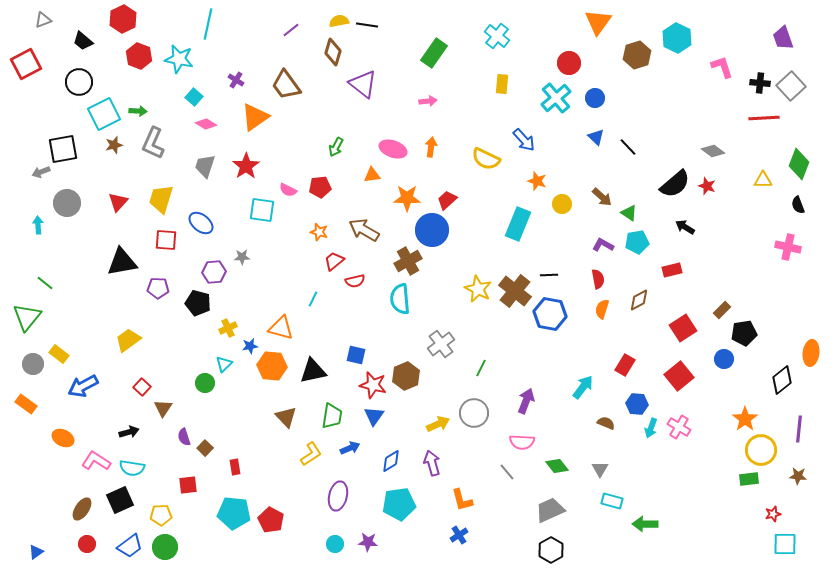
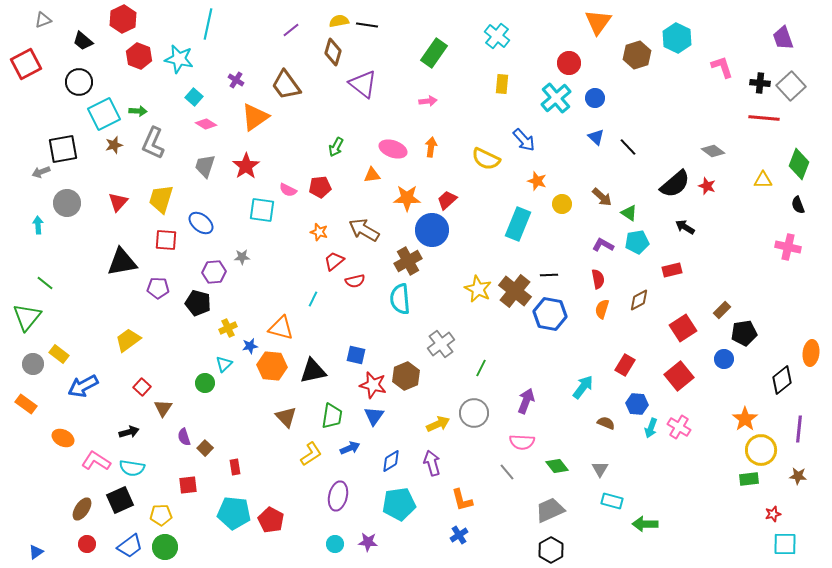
red line at (764, 118): rotated 8 degrees clockwise
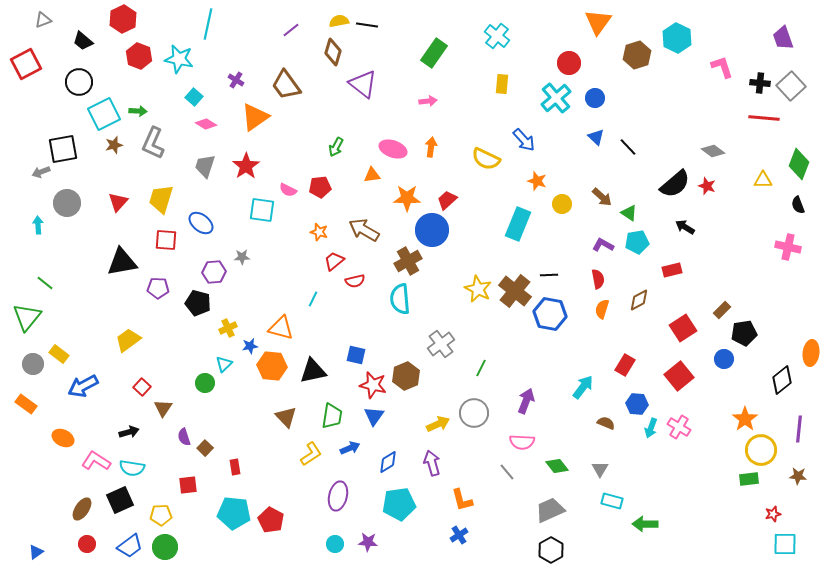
blue diamond at (391, 461): moved 3 px left, 1 px down
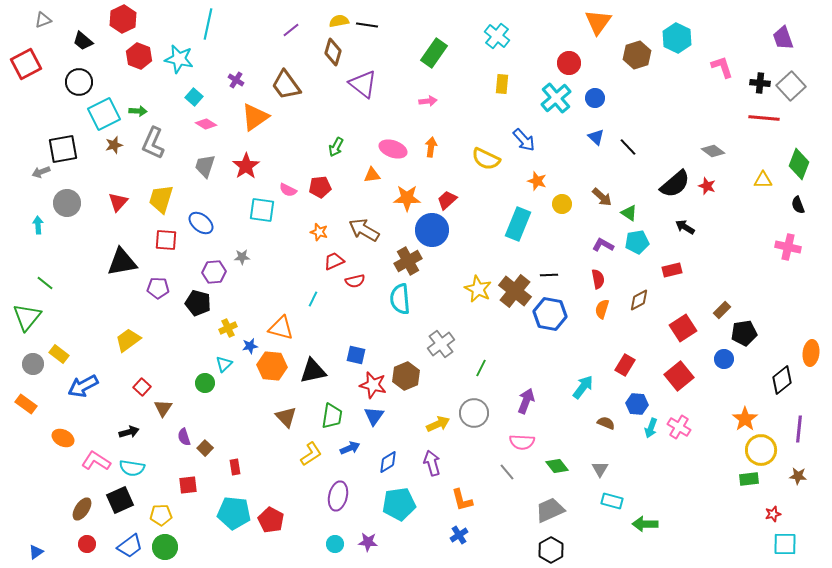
red trapezoid at (334, 261): rotated 15 degrees clockwise
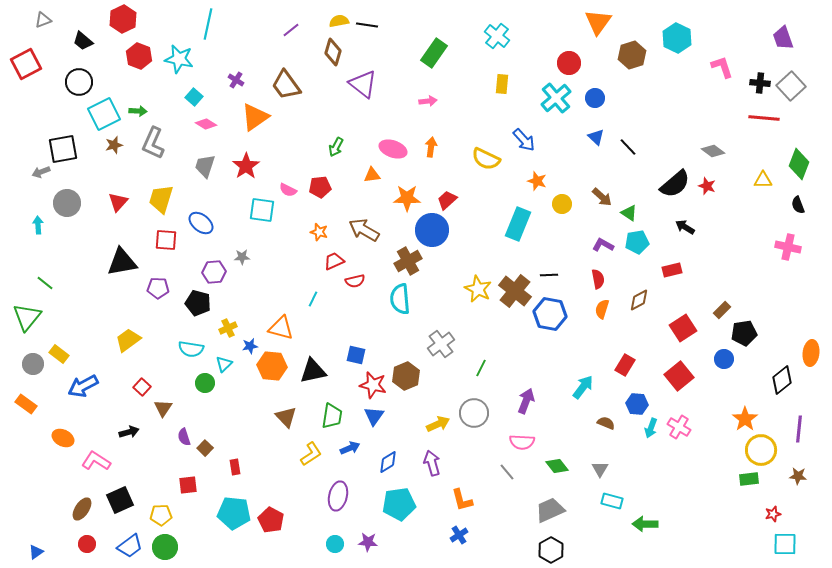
brown hexagon at (637, 55): moved 5 px left
cyan semicircle at (132, 468): moved 59 px right, 119 px up
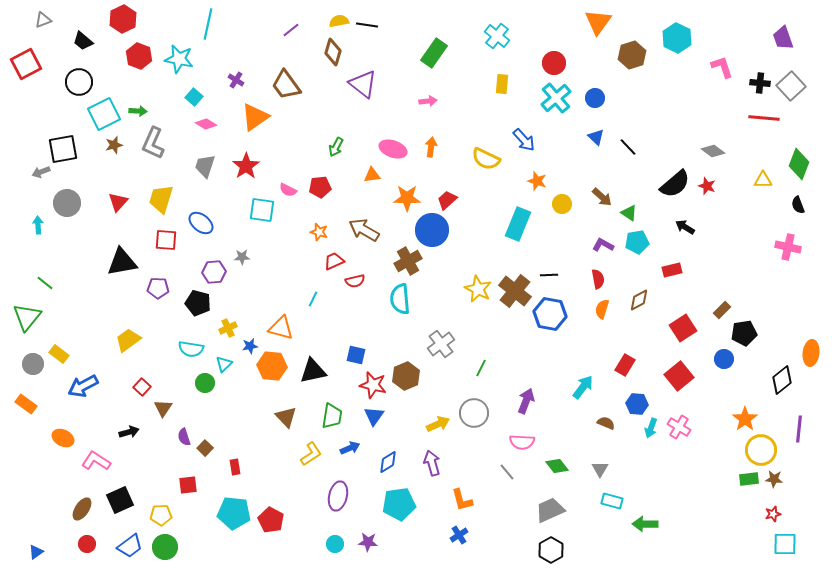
red circle at (569, 63): moved 15 px left
brown star at (798, 476): moved 24 px left, 3 px down
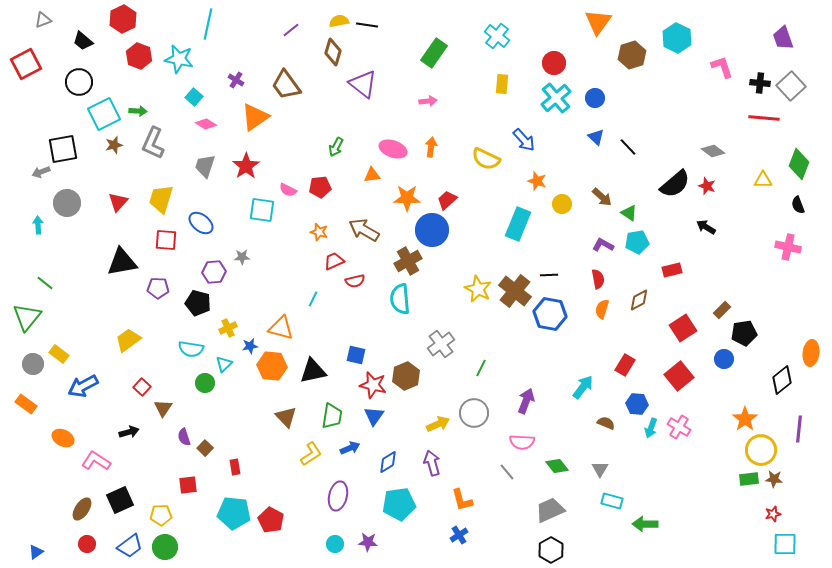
black arrow at (685, 227): moved 21 px right
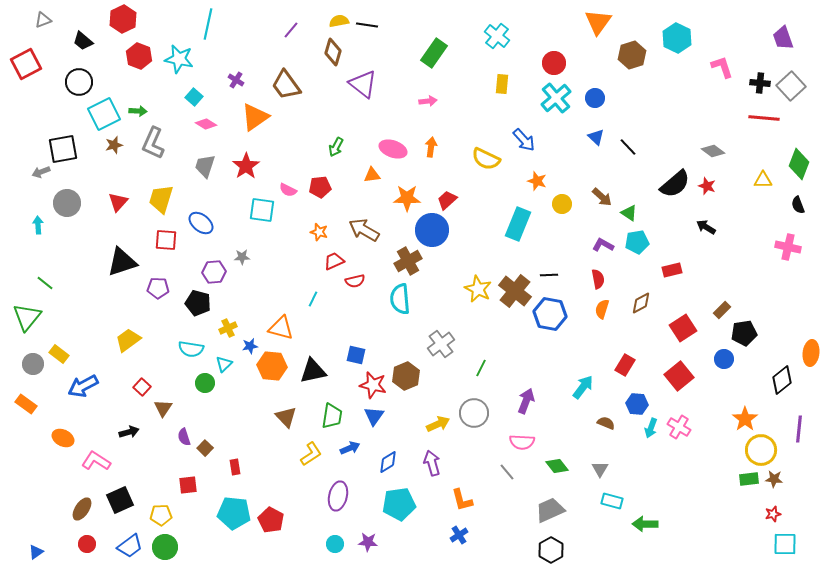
purple line at (291, 30): rotated 12 degrees counterclockwise
black triangle at (122, 262): rotated 8 degrees counterclockwise
brown diamond at (639, 300): moved 2 px right, 3 px down
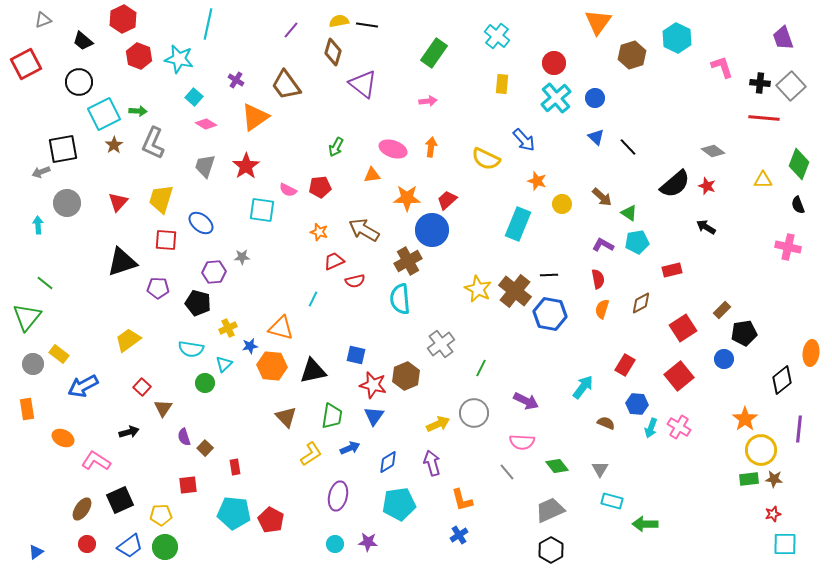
brown star at (114, 145): rotated 18 degrees counterclockwise
purple arrow at (526, 401): rotated 95 degrees clockwise
orange rectangle at (26, 404): moved 1 px right, 5 px down; rotated 45 degrees clockwise
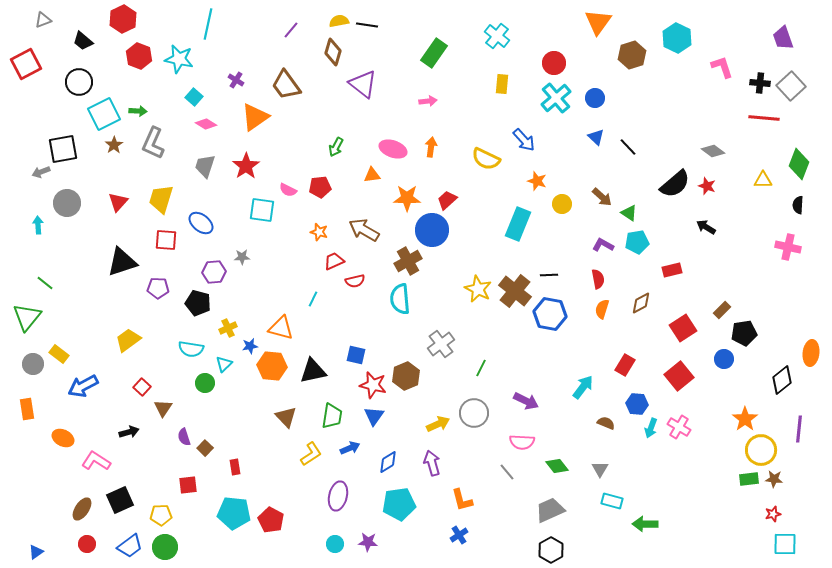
black semicircle at (798, 205): rotated 24 degrees clockwise
